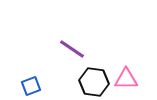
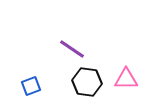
black hexagon: moved 7 px left
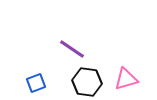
pink triangle: rotated 15 degrees counterclockwise
blue square: moved 5 px right, 3 px up
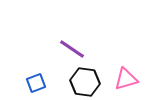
black hexagon: moved 2 px left
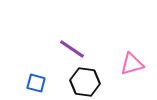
pink triangle: moved 6 px right, 15 px up
blue square: rotated 36 degrees clockwise
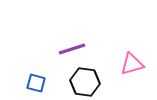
purple line: rotated 52 degrees counterclockwise
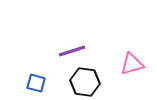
purple line: moved 2 px down
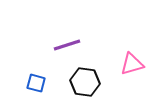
purple line: moved 5 px left, 6 px up
